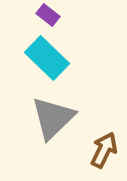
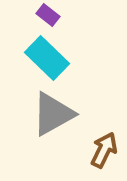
gray triangle: moved 4 px up; rotated 15 degrees clockwise
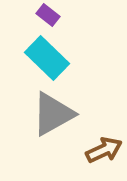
brown arrow: rotated 39 degrees clockwise
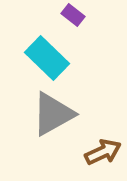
purple rectangle: moved 25 px right
brown arrow: moved 1 px left, 2 px down
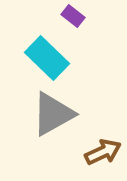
purple rectangle: moved 1 px down
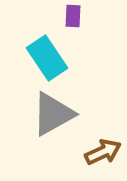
purple rectangle: rotated 55 degrees clockwise
cyan rectangle: rotated 12 degrees clockwise
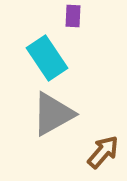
brown arrow: rotated 24 degrees counterclockwise
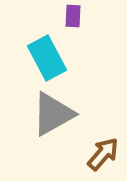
cyan rectangle: rotated 6 degrees clockwise
brown arrow: moved 2 px down
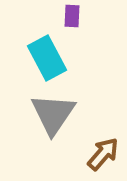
purple rectangle: moved 1 px left
gray triangle: rotated 27 degrees counterclockwise
